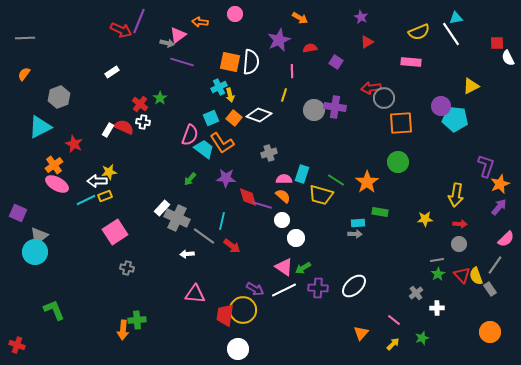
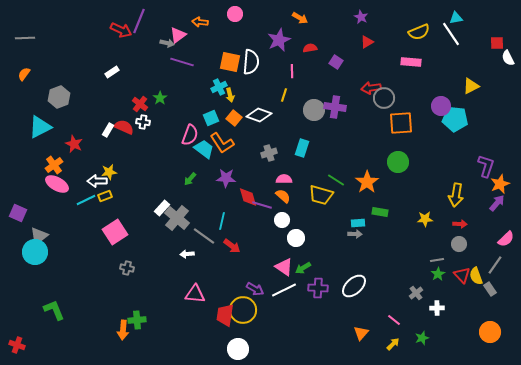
cyan rectangle at (302, 174): moved 26 px up
purple arrow at (499, 207): moved 2 px left, 4 px up
gray cross at (177, 218): rotated 15 degrees clockwise
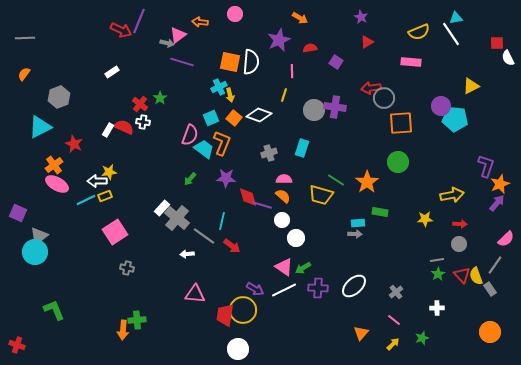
orange L-shape at (222, 143): rotated 125 degrees counterclockwise
yellow arrow at (456, 195): moved 4 px left; rotated 110 degrees counterclockwise
gray cross at (416, 293): moved 20 px left, 1 px up
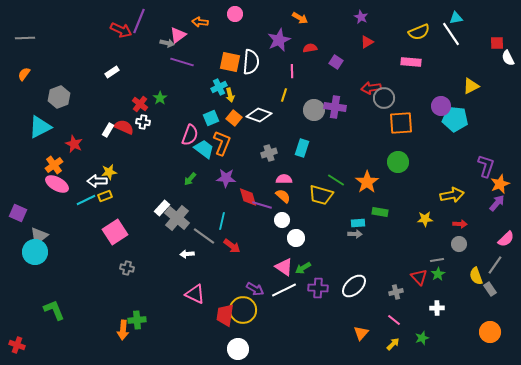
red triangle at (462, 275): moved 43 px left, 2 px down
gray cross at (396, 292): rotated 24 degrees clockwise
pink triangle at (195, 294): rotated 20 degrees clockwise
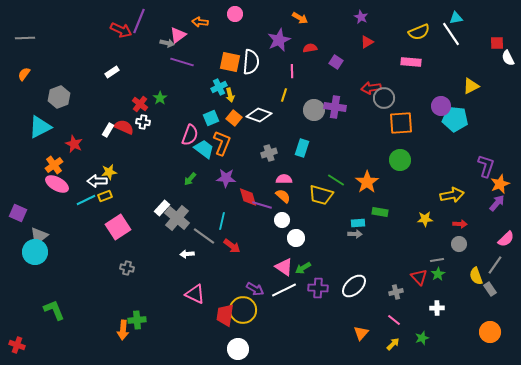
green circle at (398, 162): moved 2 px right, 2 px up
pink square at (115, 232): moved 3 px right, 5 px up
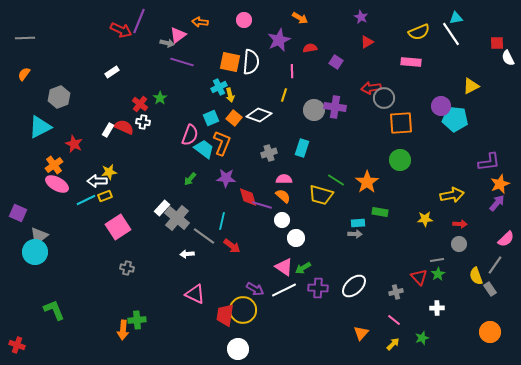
pink circle at (235, 14): moved 9 px right, 6 px down
purple L-shape at (486, 166): moved 3 px right, 4 px up; rotated 65 degrees clockwise
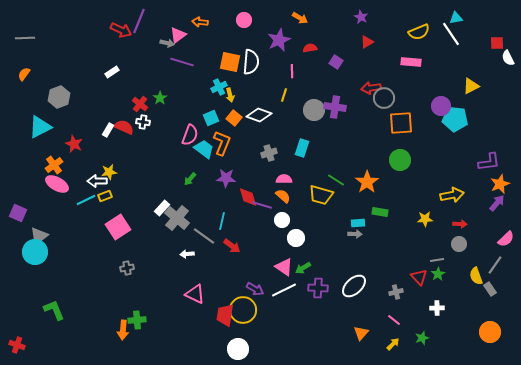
gray cross at (127, 268): rotated 24 degrees counterclockwise
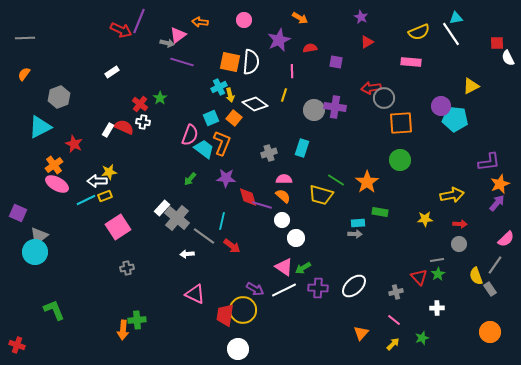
purple square at (336, 62): rotated 24 degrees counterclockwise
white diamond at (259, 115): moved 4 px left, 11 px up; rotated 15 degrees clockwise
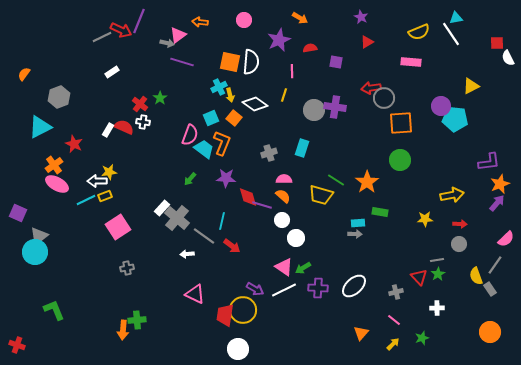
gray line at (25, 38): moved 77 px right, 1 px up; rotated 24 degrees counterclockwise
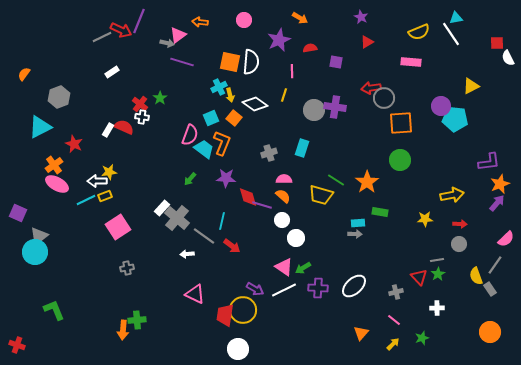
white cross at (143, 122): moved 1 px left, 5 px up
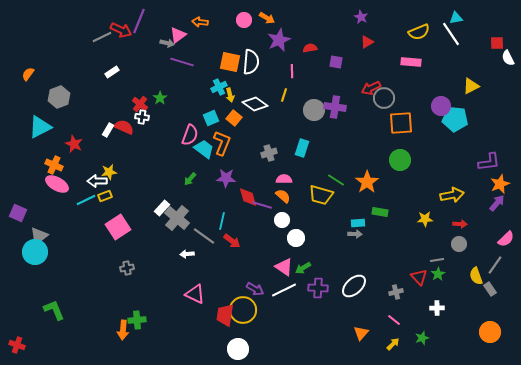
orange arrow at (300, 18): moved 33 px left
orange semicircle at (24, 74): moved 4 px right
red arrow at (371, 88): rotated 18 degrees counterclockwise
orange cross at (54, 165): rotated 30 degrees counterclockwise
red arrow at (232, 246): moved 5 px up
